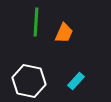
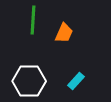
green line: moved 3 px left, 2 px up
white hexagon: rotated 12 degrees counterclockwise
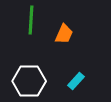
green line: moved 2 px left
orange trapezoid: moved 1 px down
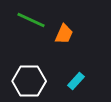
green line: rotated 68 degrees counterclockwise
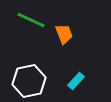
orange trapezoid: rotated 45 degrees counterclockwise
white hexagon: rotated 12 degrees counterclockwise
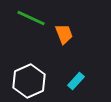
green line: moved 2 px up
white hexagon: rotated 12 degrees counterclockwise
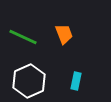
green line: moved 8 px left, 19 px down
cyan rectangle: rotated 30 degrees counterclockwise
